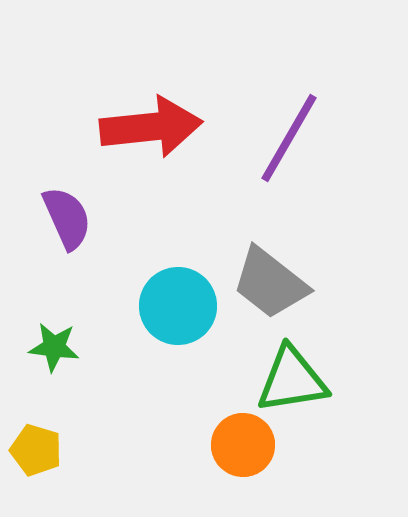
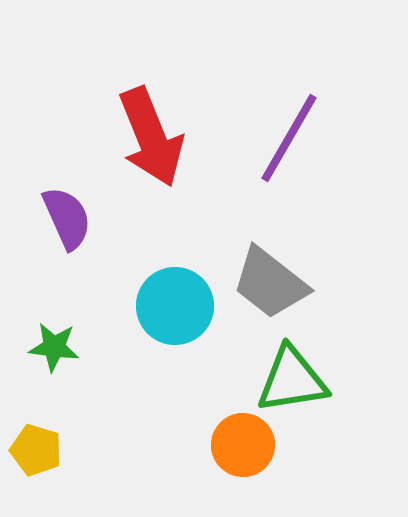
red arrow: moved 10 px down; rotated 74 degrees clockwise
cyan circle: moved 3 px left
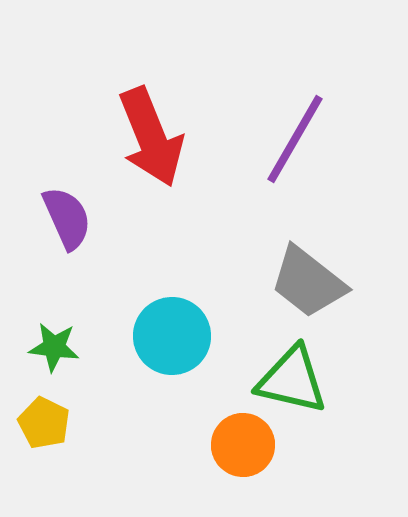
purple line: moved 6 px right, 1 px down
gray trapezoid: moved 38 px right, 1 px up
cyan circle: moved 3 px left, 30 px down
green triangle: rotated 22 degrees clockwise
yellow pentagon: moved 8 px right, 27 px up; rotated 9 degrees clockwise
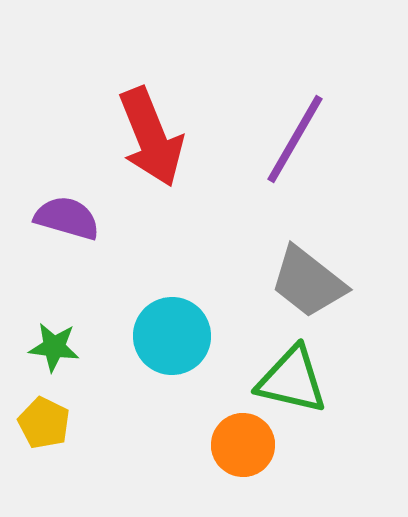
purple semicircle: rotated 50 degrees counterclockwise
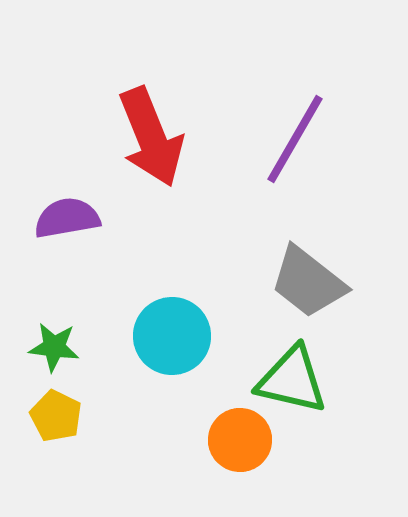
purple semicircle: rotated 26 degrees counterclockwise
yellow pentagon: moved 12 px right, 7 px up
orange circle: moved 3 px left, 5 px up
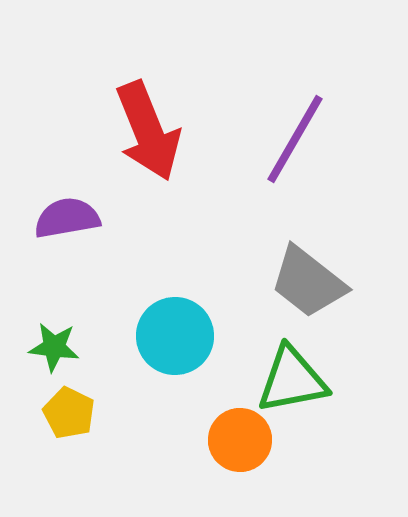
red arrow: moved 3 px left, 6 px up
cyan circle: moved 3 px right
green triangle: rotated 24 degrees counterclockwise
yellow pentagon: moved 13 px right, 3 px up
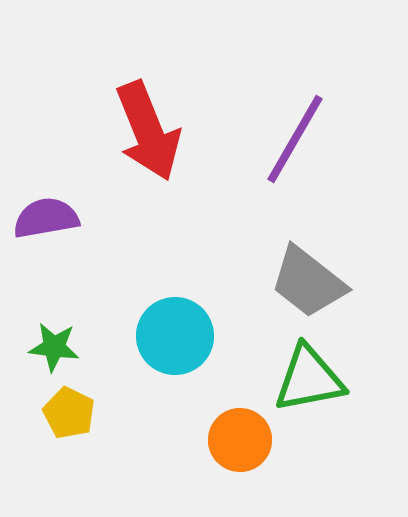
purple semicircle: moved 21 px left
green triangle: moved 17 px right, 1 px up
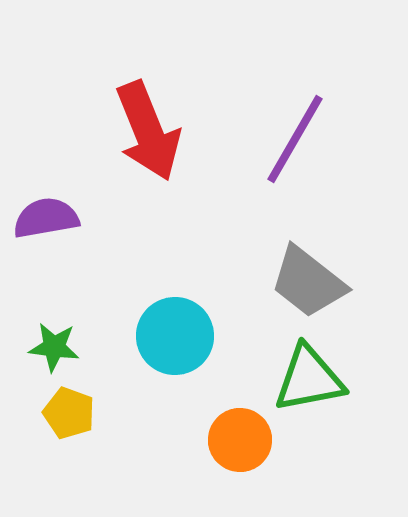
yellow pentagon: rotated 6 degrees counterclockwise
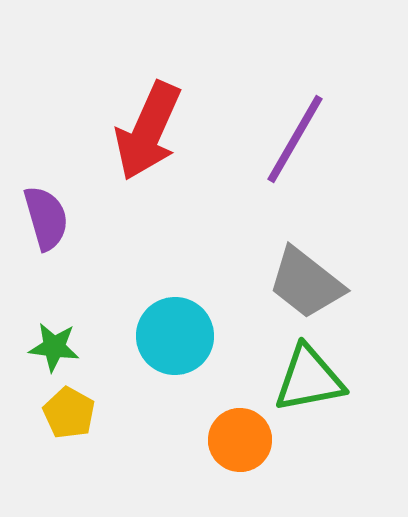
red arrow: rotated 46 degrees clockwise
purple semicircle: rotated 84 degrees clockwise
gray trapezoid: moved 2 px left, 1 px down
yellow pentagon: rotated 9 degrees clockwise
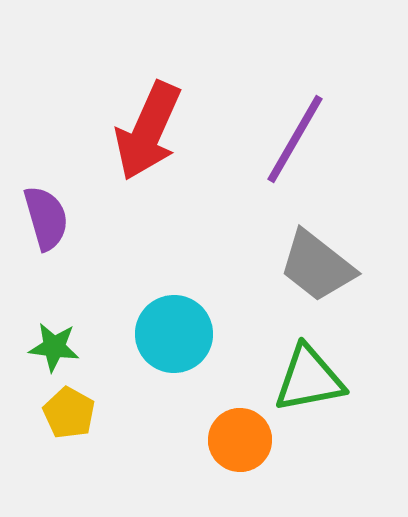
gray trapezoid: moved 11 px right, 17 px up
cyan circle: moved 1 px left, 2 px up
